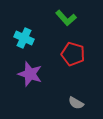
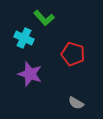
green L-shape: moved 22 px left
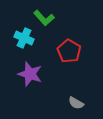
red pentagon: moved 4 px left, 3 px up; rotated 15 degrees clockwise
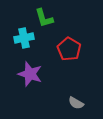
green L-shape: rotated 25 degrees clockwise
cyan cross: rotated 36 degrees counterclockwise
red pentagon: moved 2 px up
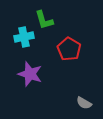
green L-shape: moved 2 px down
cyan cross: moved 1 px up
gray semicircle: moved 8 px right
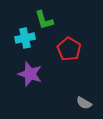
cyan cross: moved 1 px right, 1 px down
